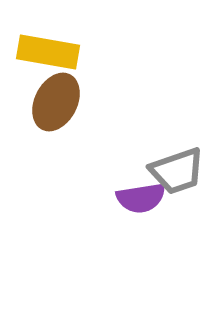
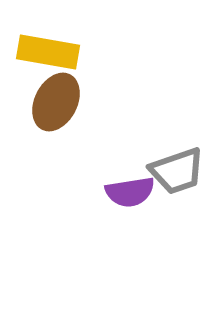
purple semicircle: moved 11 px left, 6 px up
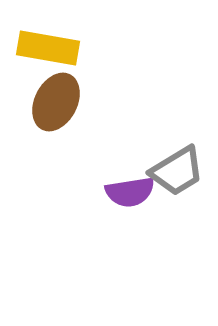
yellow rectangle: moved 4 px up
gray trapezoid: rotated 12 degrees counterclockwise
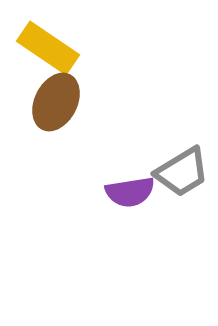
yellow rectangle: rotated 24 degrees clockwise
gray trapezoid: moved 5 px right, 1 px down
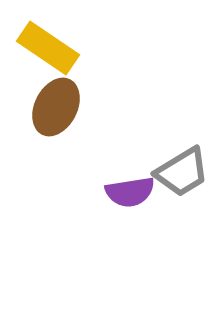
brown ellipse: moved 5 px down
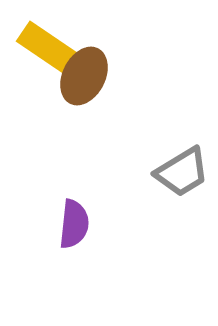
brown ellipse: moved 28 px right, 31 px up
purple semicircle: moved 56 px left, 32 px down; rotated 75 degrees counterclockwise
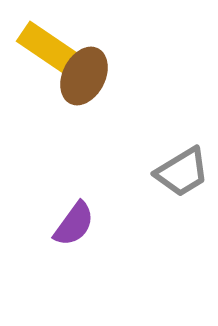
purple semicircle: rotated 30 degrees clockwise
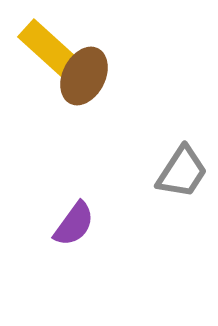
yellow rectangle: rotated 8 degrees clockwise
gray trapezoid: rotated 26 degrees counterclockwise
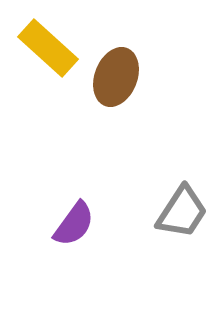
brown ellipse: moved 32 px right, 1 px down; rotated 6 degrees counterclockwise
gray trapezoid: moved 40 px down
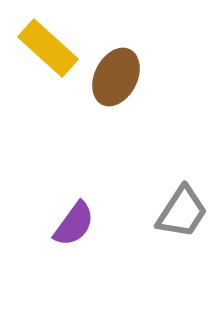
brown ellipse: rotated 6 degrees clockwise
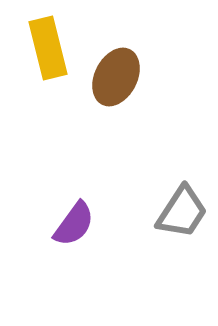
yellow rectangle: rotated 34 degrees clockwise
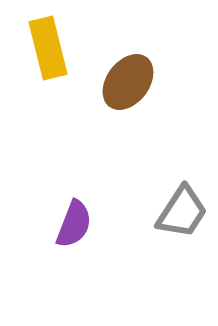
brown ellipse: moved 12 px right, 5 px down; rotated 10 degrees clockwise
purple semicircle: rotated 15 degrees counterclockwise
